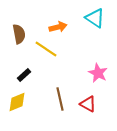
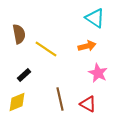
orange arrow: moved 29 px right, 19 px down
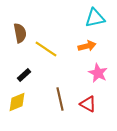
cyan triangle: rotated 45 degrees counterclockwise
brown semicircle: moved 1 px right, 1 px up
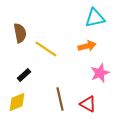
pink star: moved 2 px right; rotated 24 degrees clockwise
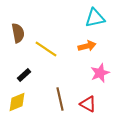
brown semicircle: moved 2 px left
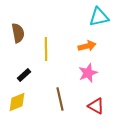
cyan triangle: moved 4 px right, 1 px up
yellow line: rotated 55 degrees clockwise
pink star: moved 12 px left
red triangle: moved 8 px right, 2 px down
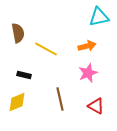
yellow line: rotated 60 degrees counterclockwise
black rectangle: rotated 56 degrees clockwise
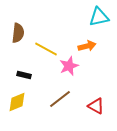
brown semicircle: rotated 18 degrees clockwise
pink star: moved 19 px left, 7 px up
brown line: rotated 65 degrees clockwise
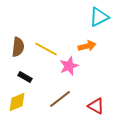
cyan triangle: rotated 15 degrees counterclockwise
brown semicircle: moved 14 px down
black rectangle: moved 1 px right, 2 px down; rotated 16 degrees clockwise
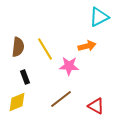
yellow line: moved 1 px left; rotated 30 degrees clockwise
pink star: rotated 24 degrees clockwise
black rectangle: rotated 40 degrees clockwise
brown line: moved 1 px right
